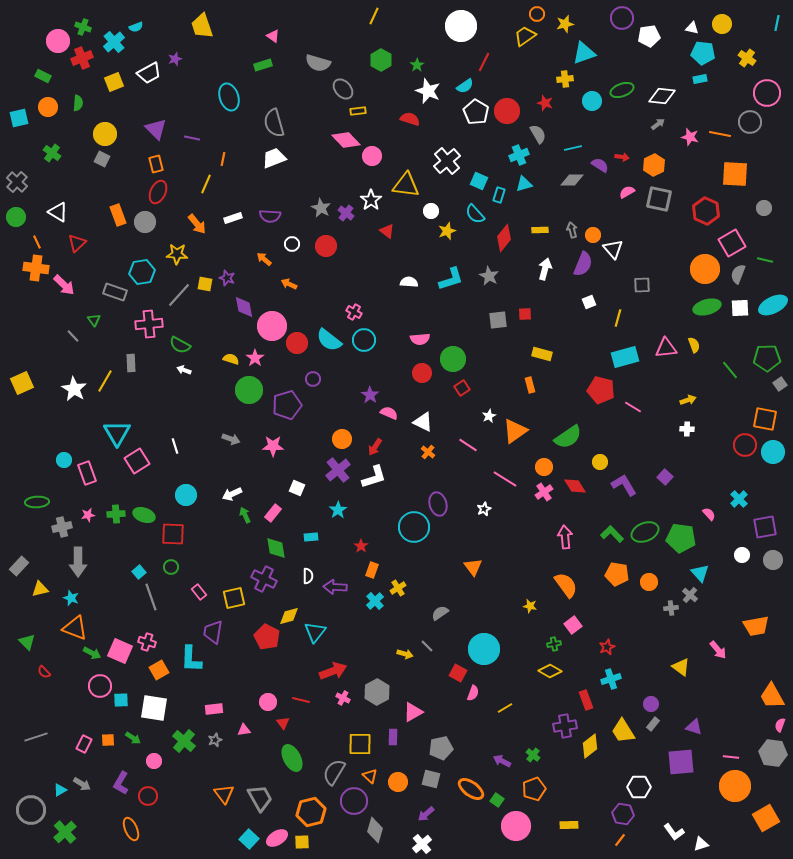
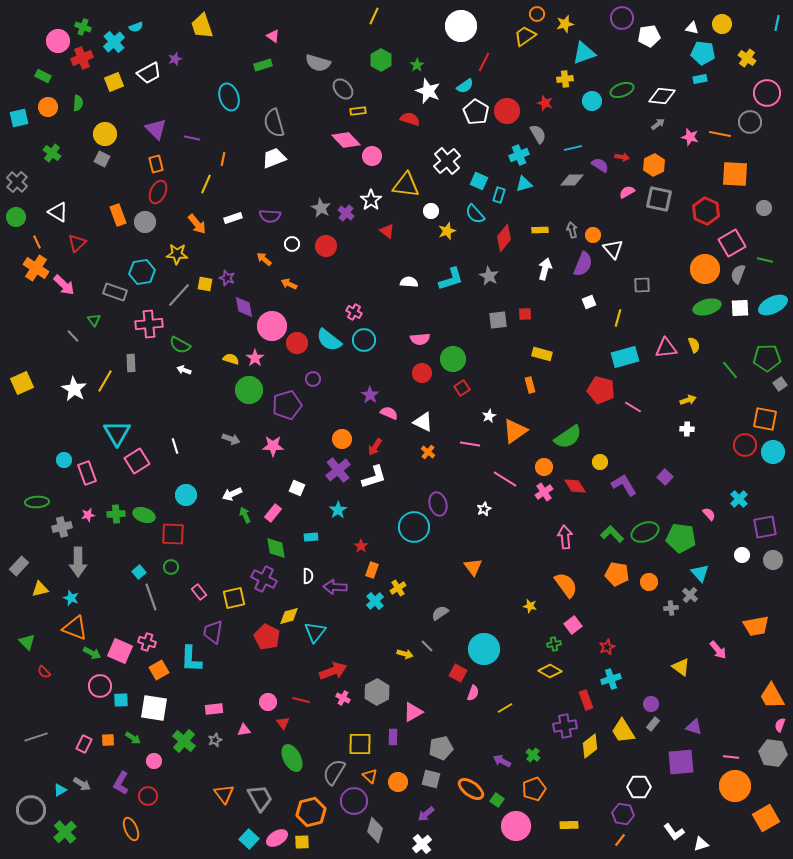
orange cross at (36, 268): rotated 25 degrees clockwise
pink line at (468, 445): moved 2 px right, 1 px up; rotated 24 degrees counterclockwise
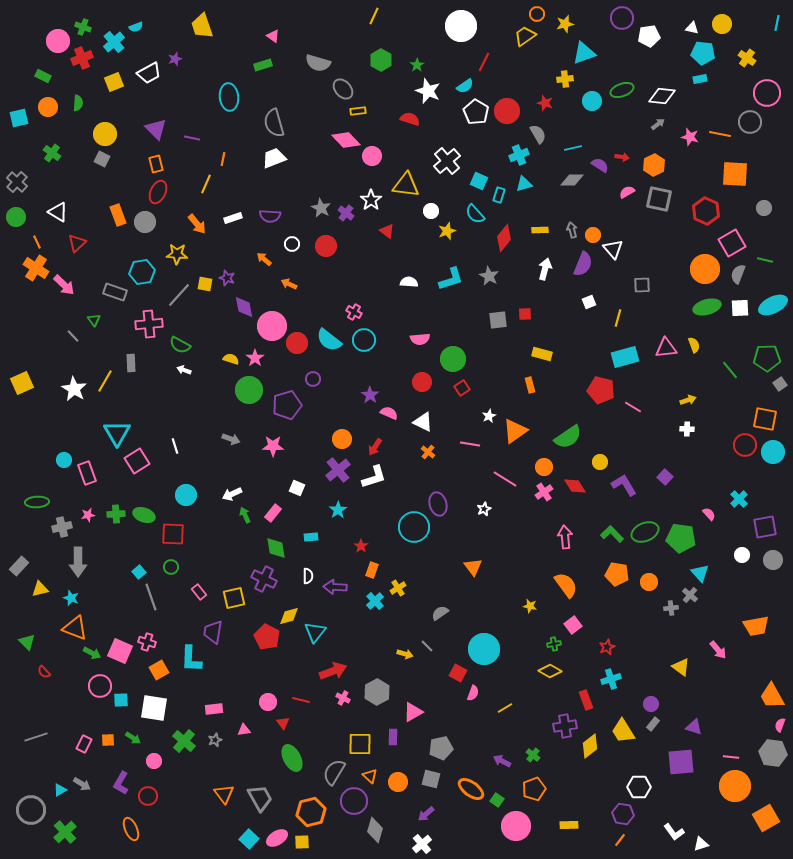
cyan ellipse at (229, 97): rotated 12 degrees clockwise
red circle at (422, 373): moved 9 px down
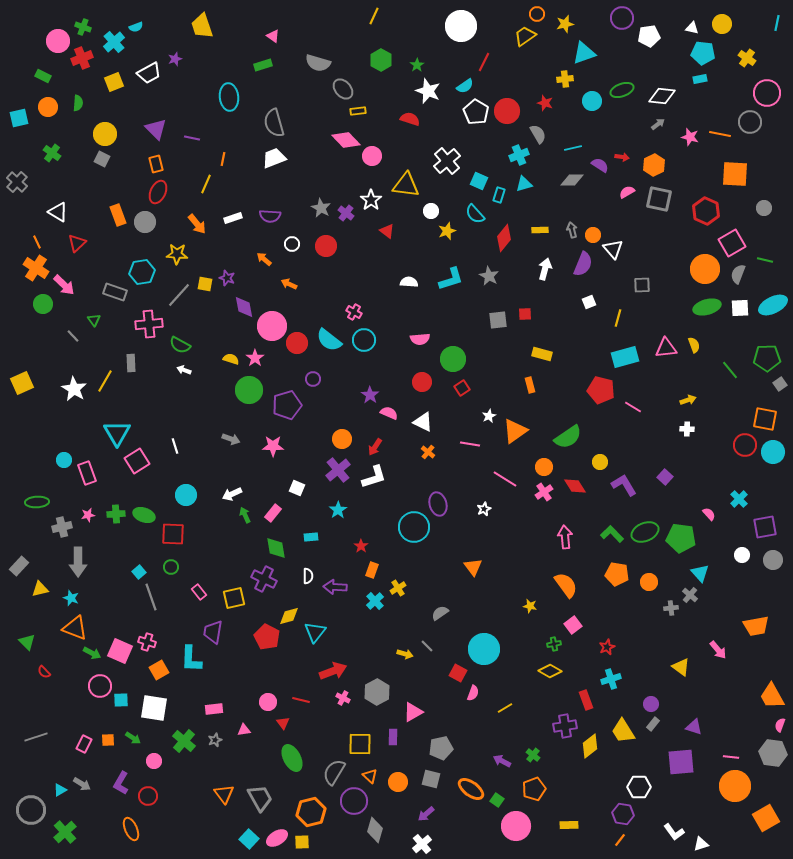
green circle at (16, 217): moved 27 px right, 87 px down
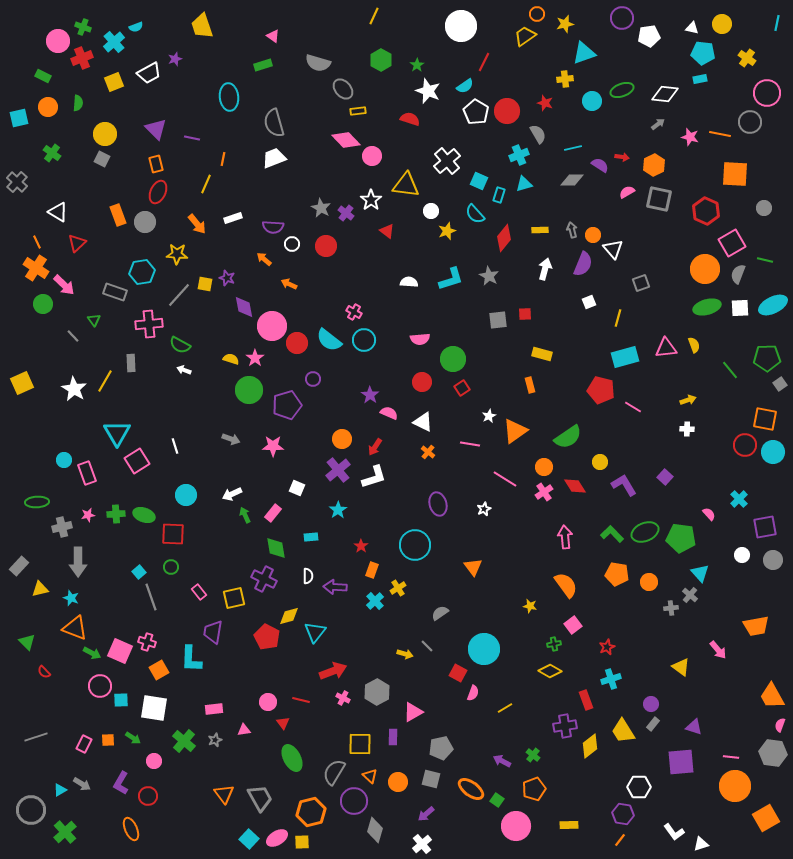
white diamond at (662, 96): moved 3 px right, 2 px up
purple semicircle at (270, 216): moved 3 px right, 11 px down
gray square at (642, 285): moved 1 px left, 2 px up; rotated 18 degrees counterclockwise
cyan circle at (414, 527): moved 1 px right, 18 px down
